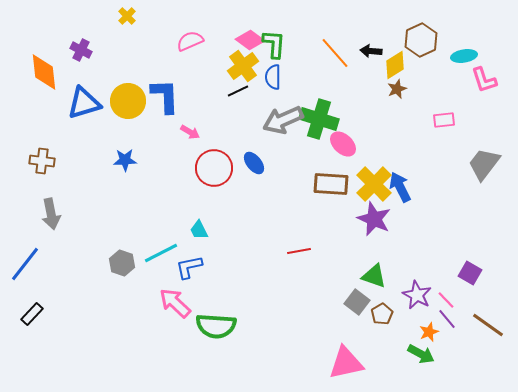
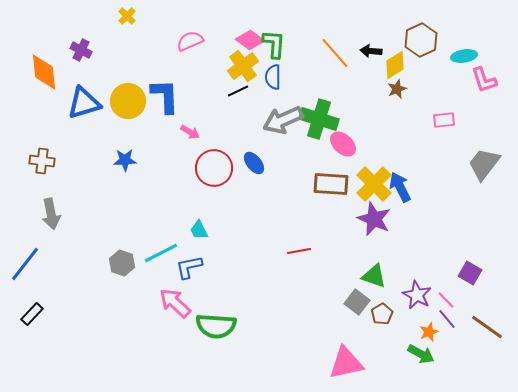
brown line at (488, 325): moved 1 px left, 2 px down
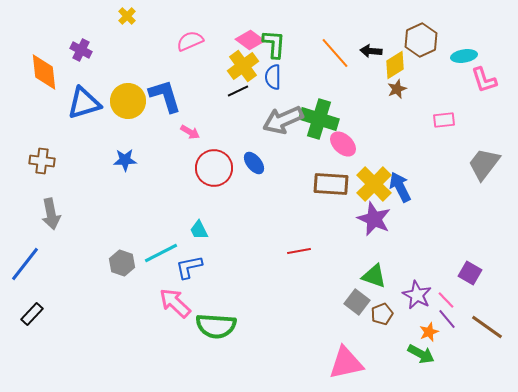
blue L-shape at (165, 96): rotated 15 degrees counterclockwise
brown pentagon at (382, 314): rotated 10 degrees clockwise
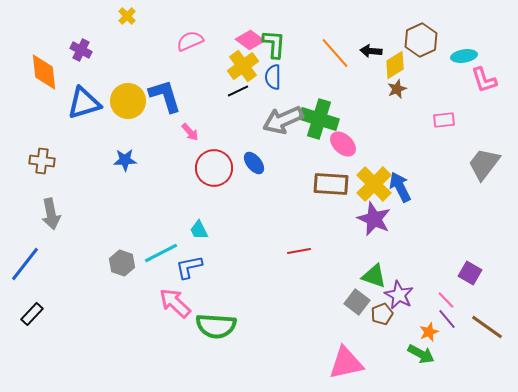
pink arrow at (190, 132): rotated 18 degrees clockwise
purple star at (417, 295): moved 18 px left
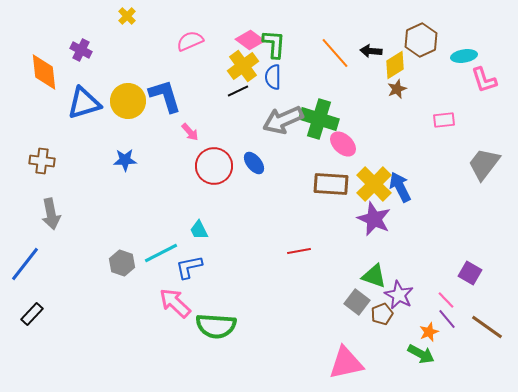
red circle at (214, 168): moved 2 px up
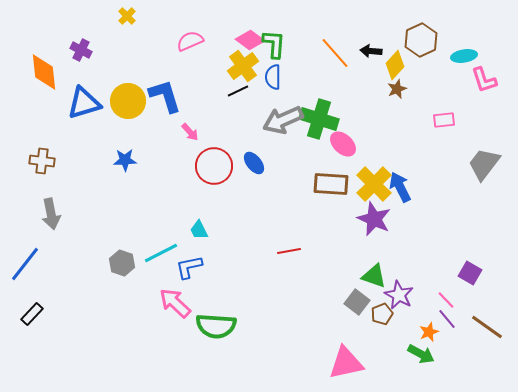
yellow diamond at (395, 65): rotated 16 degrees counterclockwise
red line at (299, 251): moved 10 px left
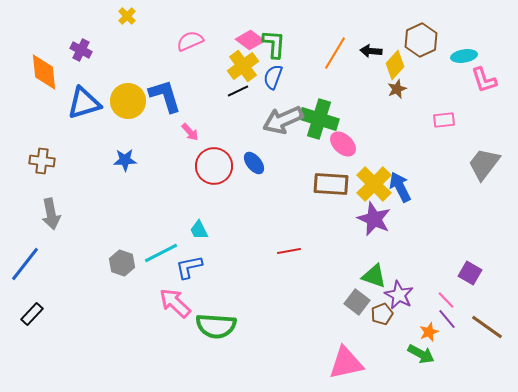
orange line at (335, 53): rotated 72 degrees clockwise
blue semicircle at (273, 77): rotated 20 degrees clockwise
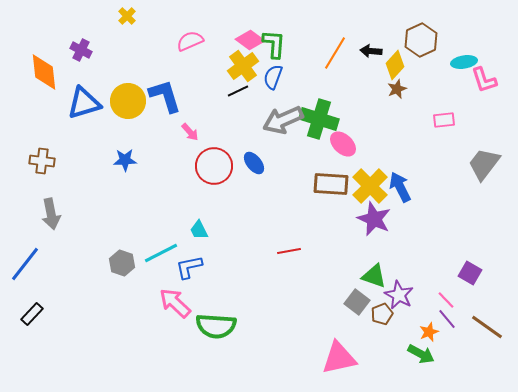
cyan ellipse at (464, 56): moved 6 px down
yellow cross at (374, 184): moved 4 px left, 2 px down
pink triangle at (346, 363): moved 7 px left, 5 px up
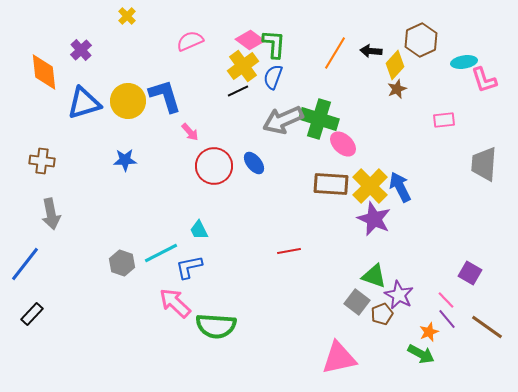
purple cross at (81, 50): rotated 20 degrees clockwise
gray trapezoid at (484, 164): rotated 33 degrees counterclockwise
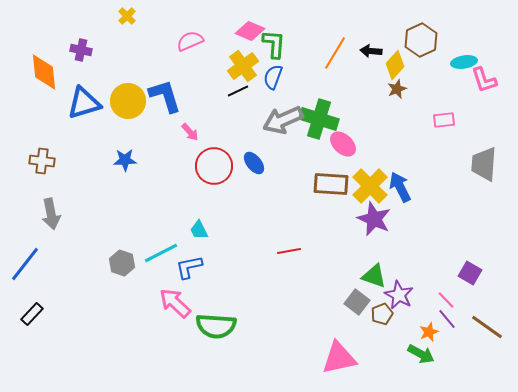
pink diamond at (250, 40): moved 9 px up; rotated 12 degrees counterclockwise
purple cross at (81, 50): rotated 35 degrees counterclockwise
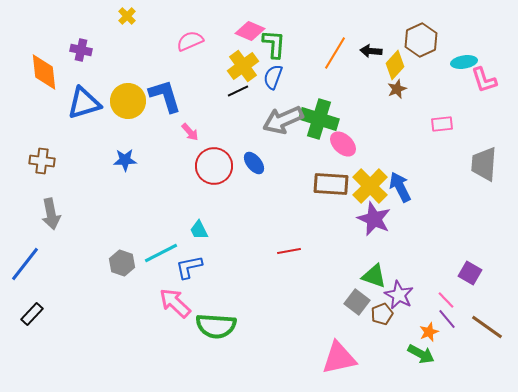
pink rectangle at (444, 120): moved 2 px left, 4 px down
